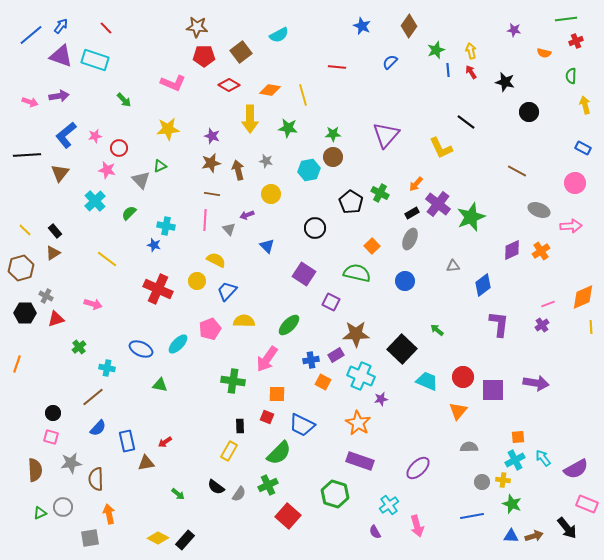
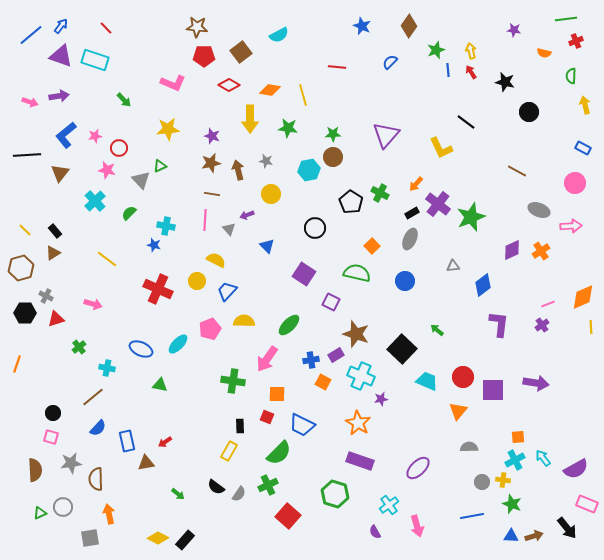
brown star at (356, 334): rotated 20 degrees clockwise
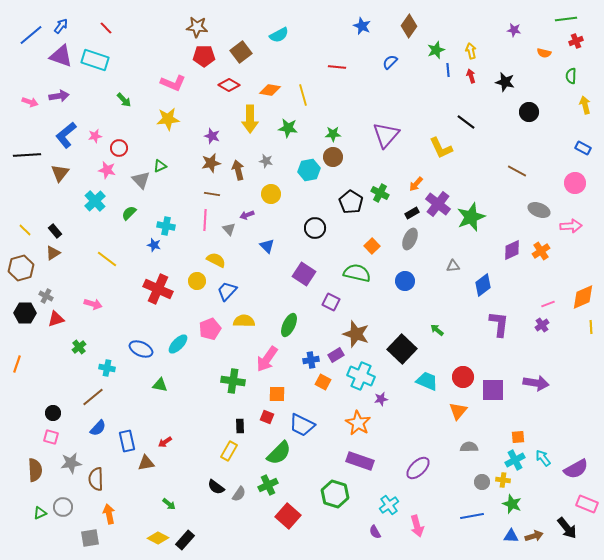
red arrow at (471, 72): moved 4 px down; rotated 16 degrees clockwise
yellow star at (168, 129): moved 10 px up
green ellipse at (289, 325): rotated 20 degrees counterclockwise
green arrow at (178, 494): moved 9 px left, 10 px down
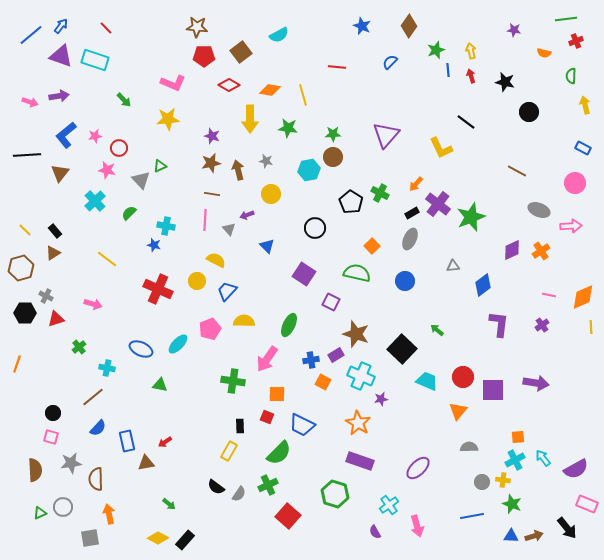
pink line at (548, 304): moved 1 px right, 9 px up; rotated 32 degrees clockwise
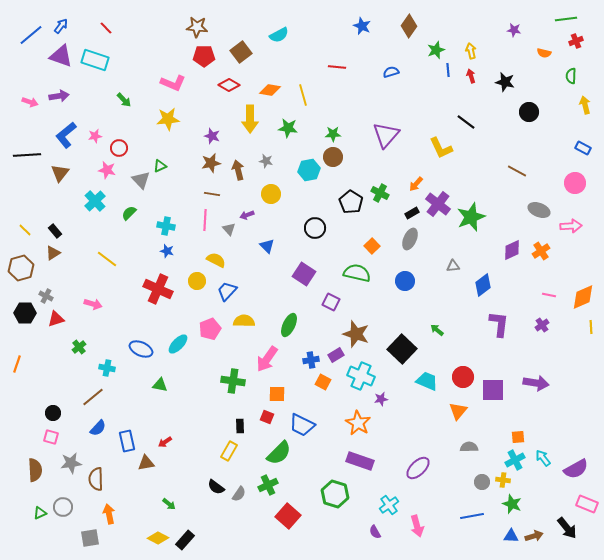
blue semicircle at (390, 62): moved 1 px right, 10 px down; rotated 28 degrees clockwise
blue star at (154, 245): moved 13 px right, 6 px down
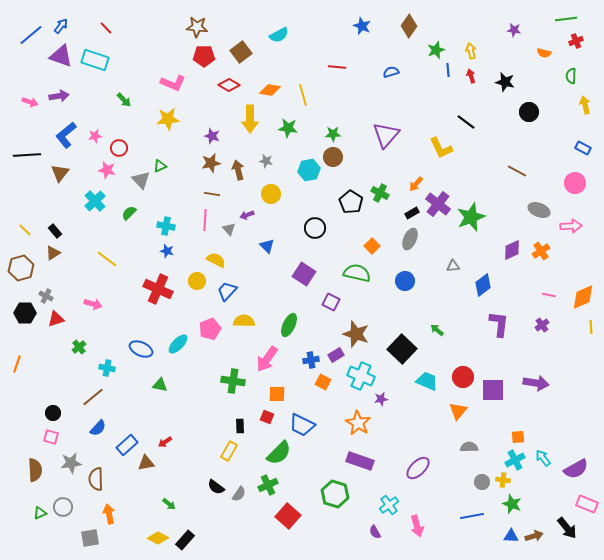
blue rectangle at (127, 441): moved 4 px down; rotated 60 degrees clockwise
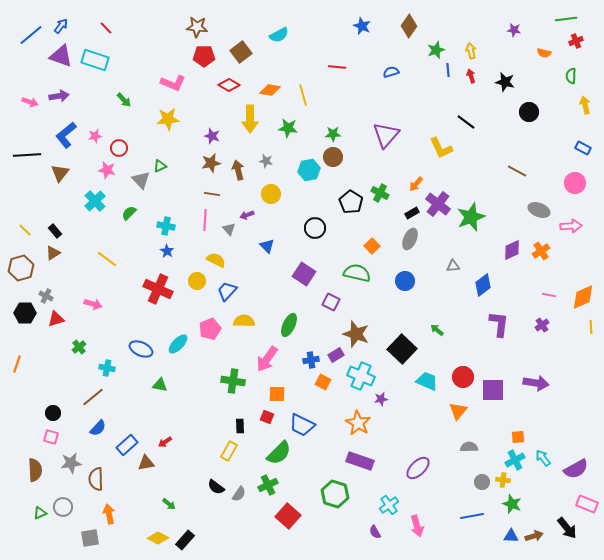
blue star at (167, 251): rotated 16 degrees clockwise
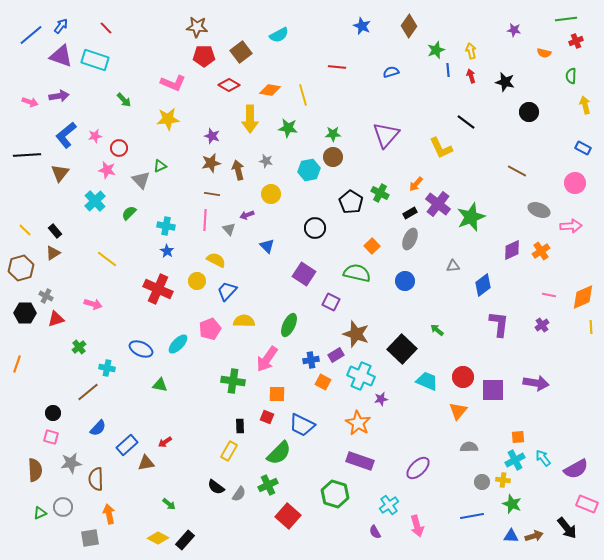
black rectangle at (412, 213): moved 2 px left
brown line at (93, 397): moved 5 px left, 5 px up
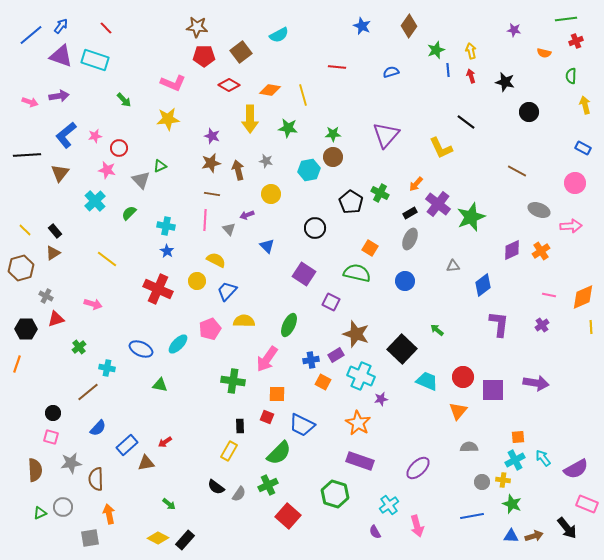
orange square at (372, 246): moved 2 px left, 2 px down; rotated 14 degrees counterclockwise
black hexagon at (25, 313): moved 1 px right, 16 px down
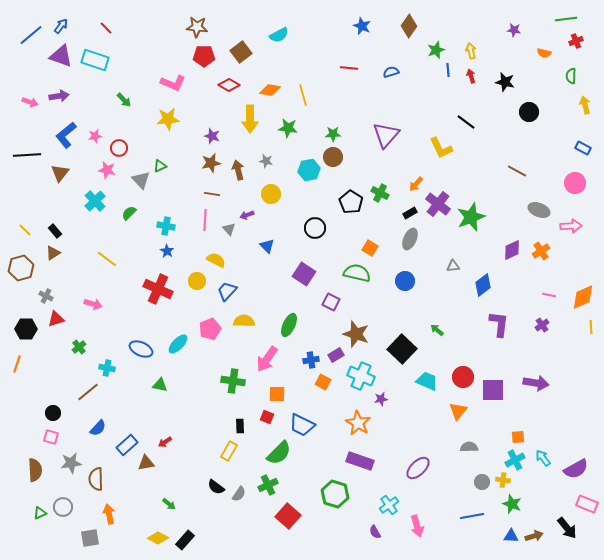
red line at (337, 67): moved 12 px right, 1 px down
